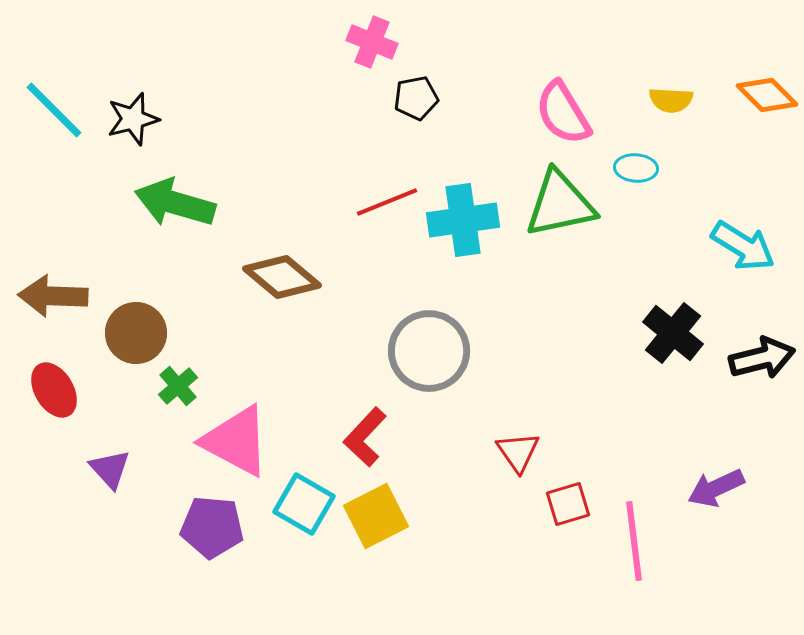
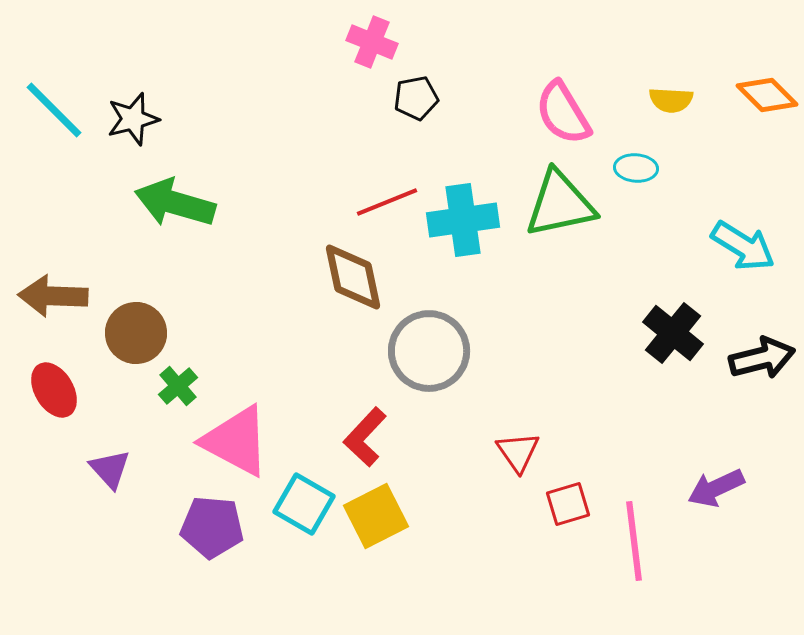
brown diamond: moved 71 px right; rotated 38 degrees clockwise
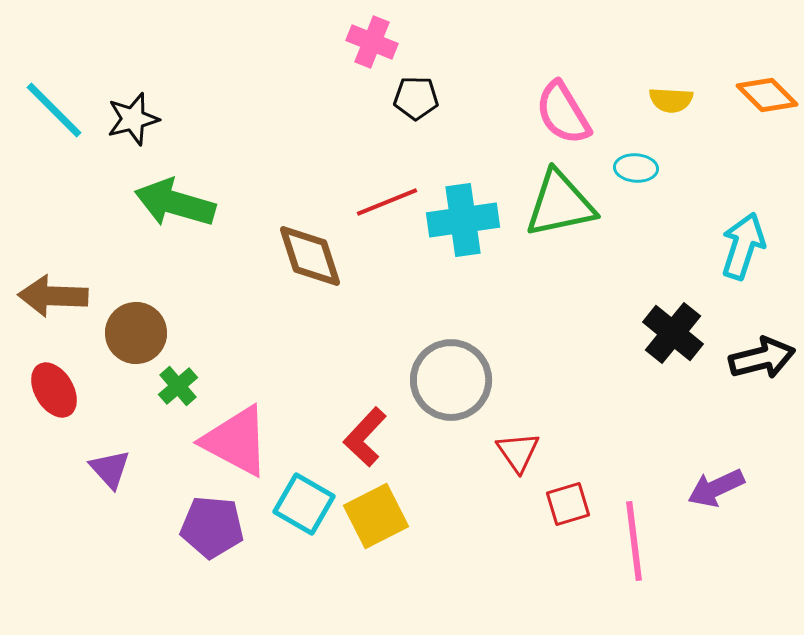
black pentagon: rotated 12 degrees clockwise
cyan arrow: rotated 104 degrees counterclockwise
brown diamond: moved 43 px left, 21 px up; rotated 6 degrees counterclockwise
gray circle: moved 22 px right, 29 px down
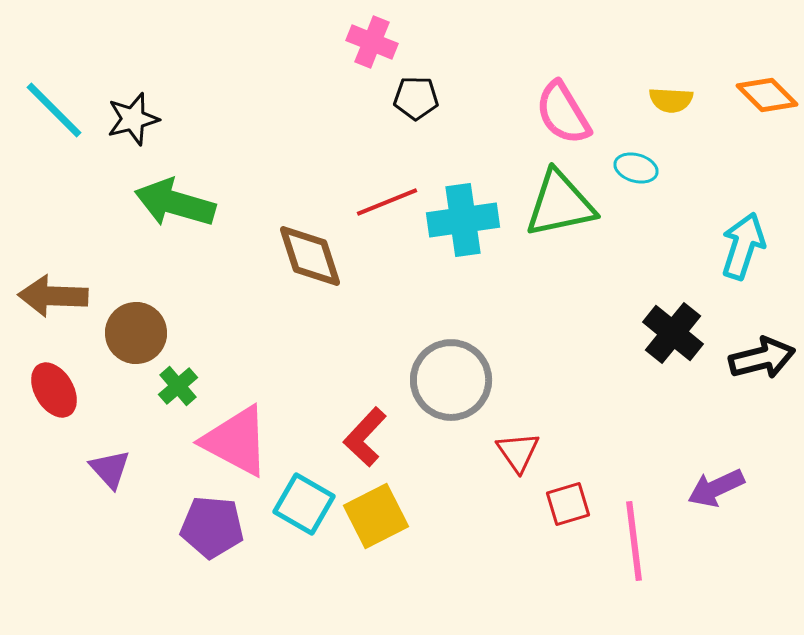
cyan ellipse: rotated 12 degrees clockwise
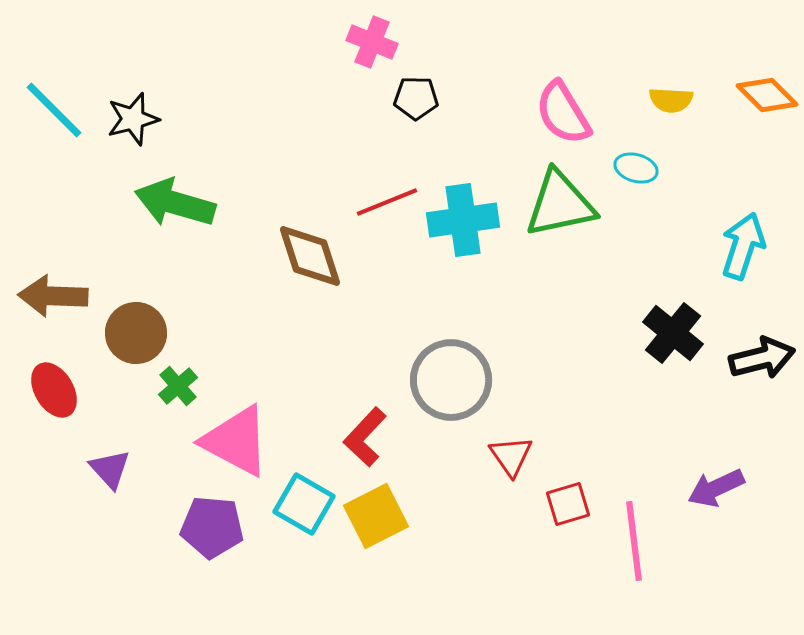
red triangle: moved 7 px left, 4 px down
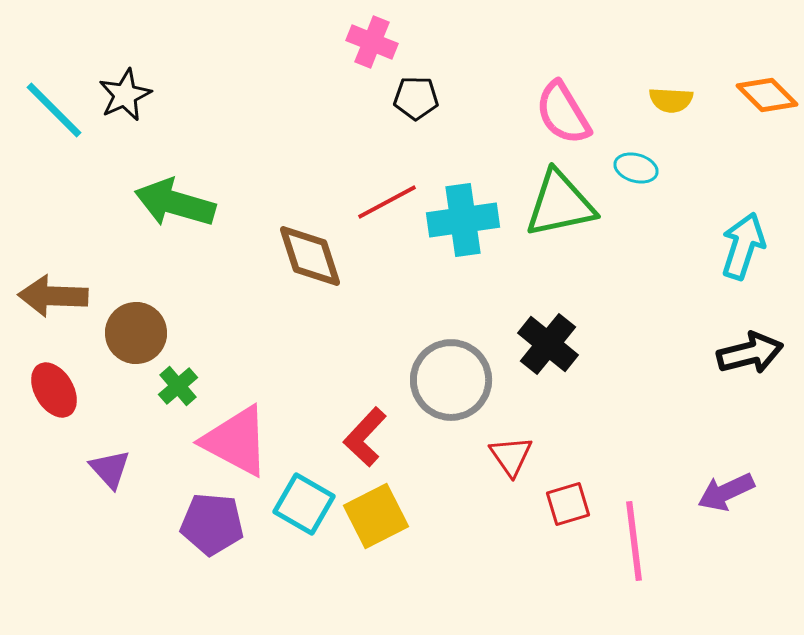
black star: moved 8 px left, 24 px up; rotated 10 degrees counterclockwise
red line: rotated 6 degrees counterclockwise
black cross: moved 125 px left, 11 px down
black arrow: moved 12 px left, 5 px up
purple arrow: moved 10 px right, 4 px down
purple pentagon: moved 3 px up
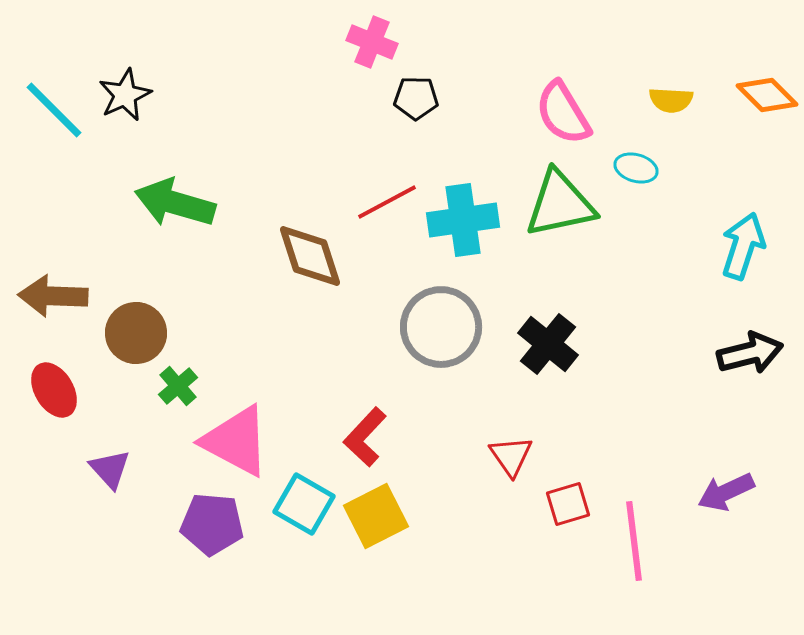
gray circle: moved 10 px left, 53 px up
